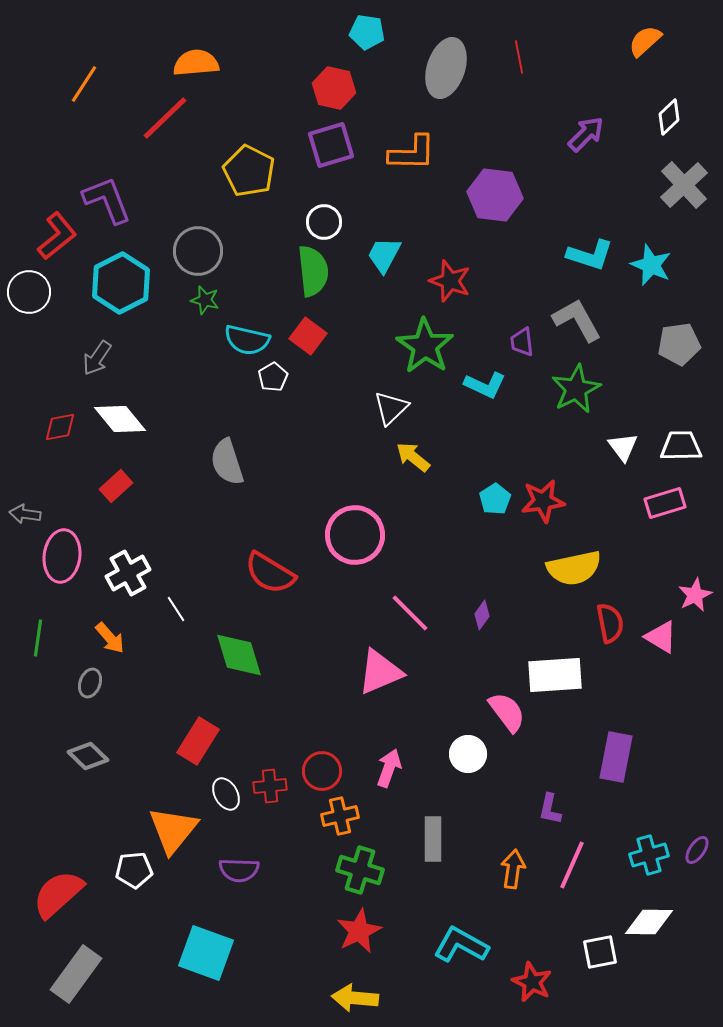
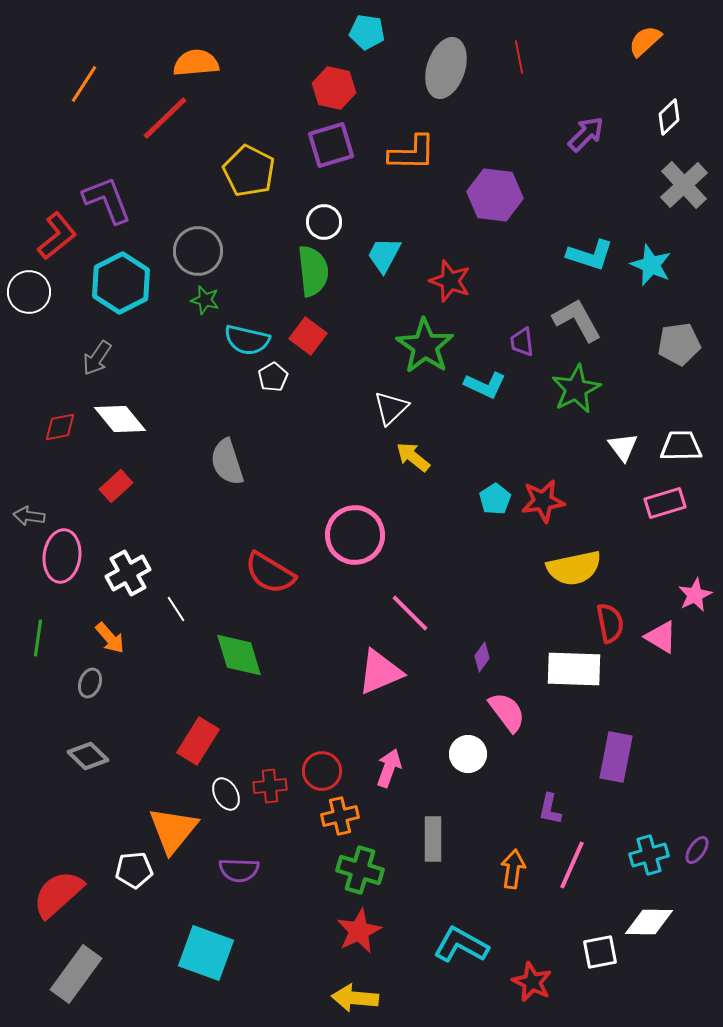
gray arrow at (25, 514): moved 4 px right, 2 px down
purple diamond at (482, 615): moved 42 px down
white rectangle at (555, 675): moved 19 px right, 6 px up; rotated 6 degrees clockwise
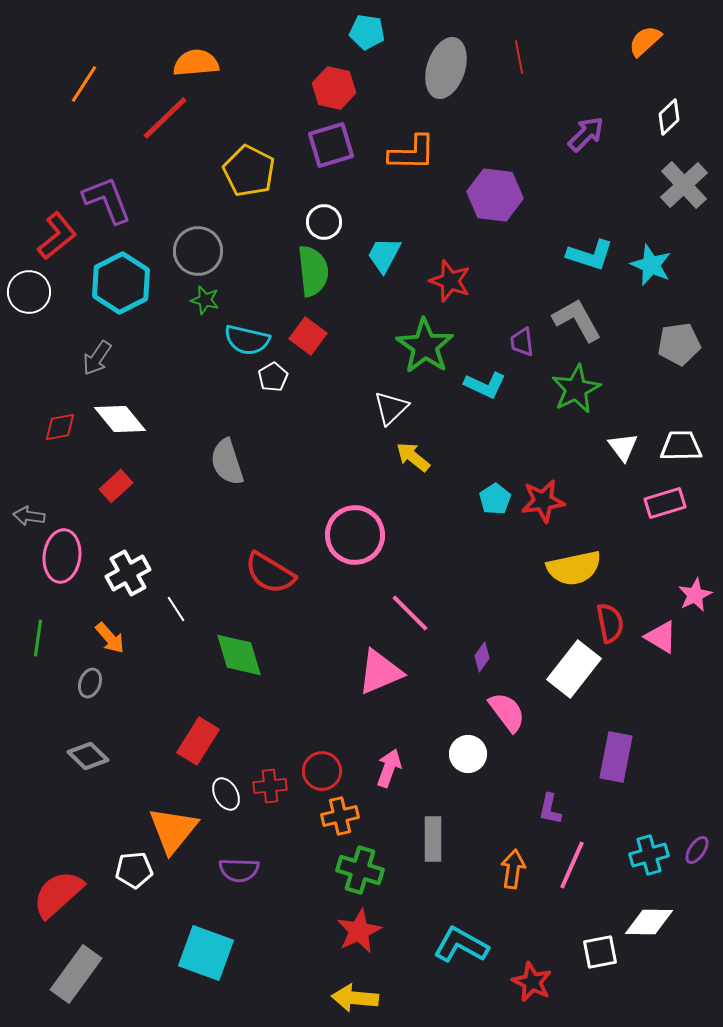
white rectangle at (574, 669): rotated 54 degrees counterclockwise
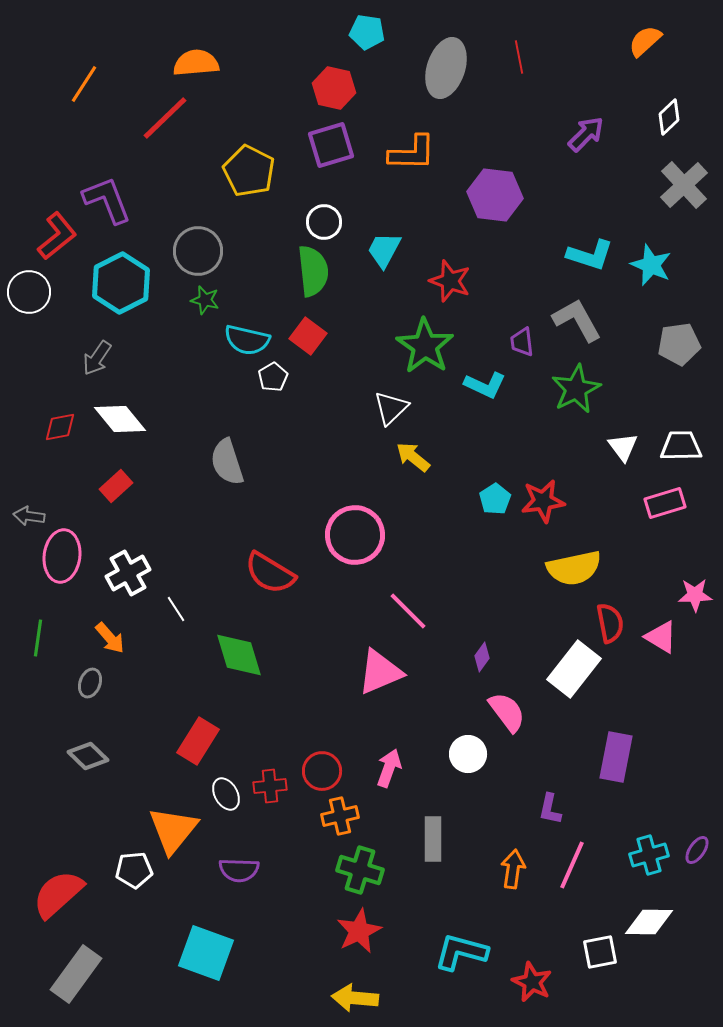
cyan trapezoid at (384, 255): moved 5 px up
pink star at (695, 595): rotated 24 degrees clockwise
pink line at (410, 613): moved 2 px left, 2 px up
cyan L-shape at (461, 945): moved 7 px down; rotated 14 degrees counterclockwise
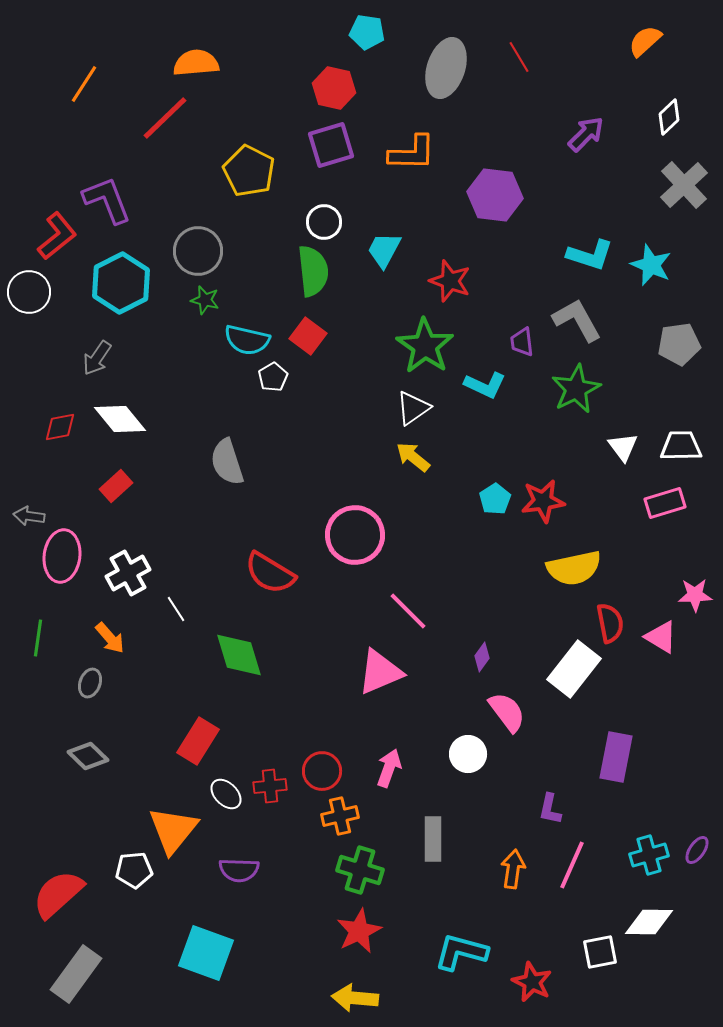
red line at (519, 57): rotated 20 degrees counterclockwise
white triangle at (391, 408): moved 22 px right; rotated 9 degrees clockwise
white ellipse at (226, 794): rotated 16 degrees counterclockwise
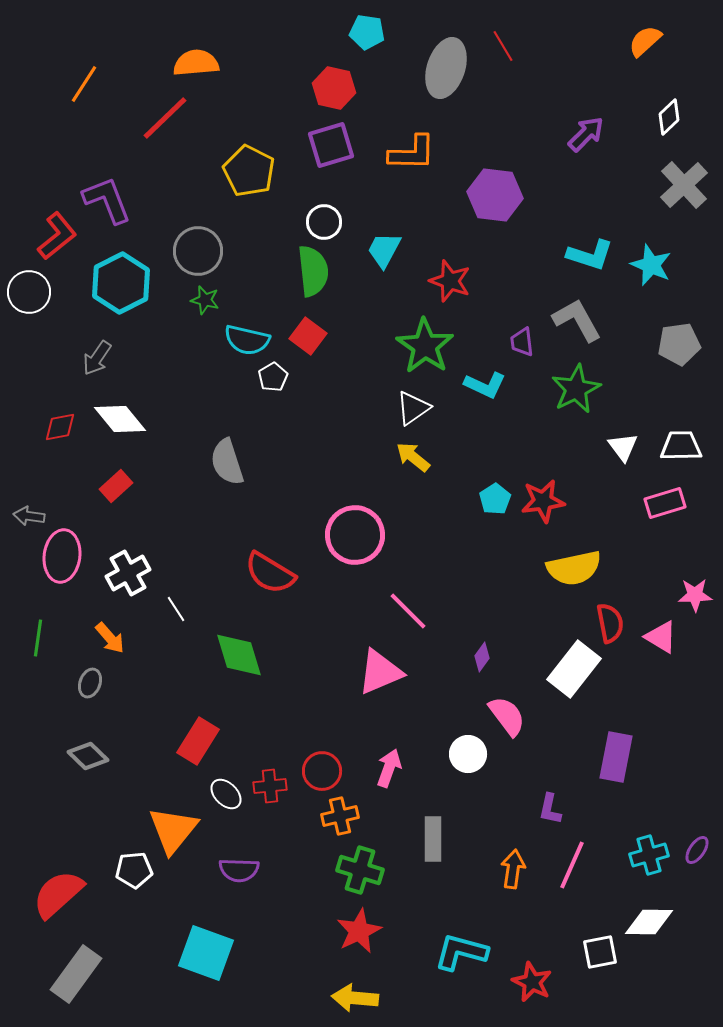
red line at (519, 57): moved 16 px left, 11 px up
pink semicircle at (507, 712): moved 4 px down
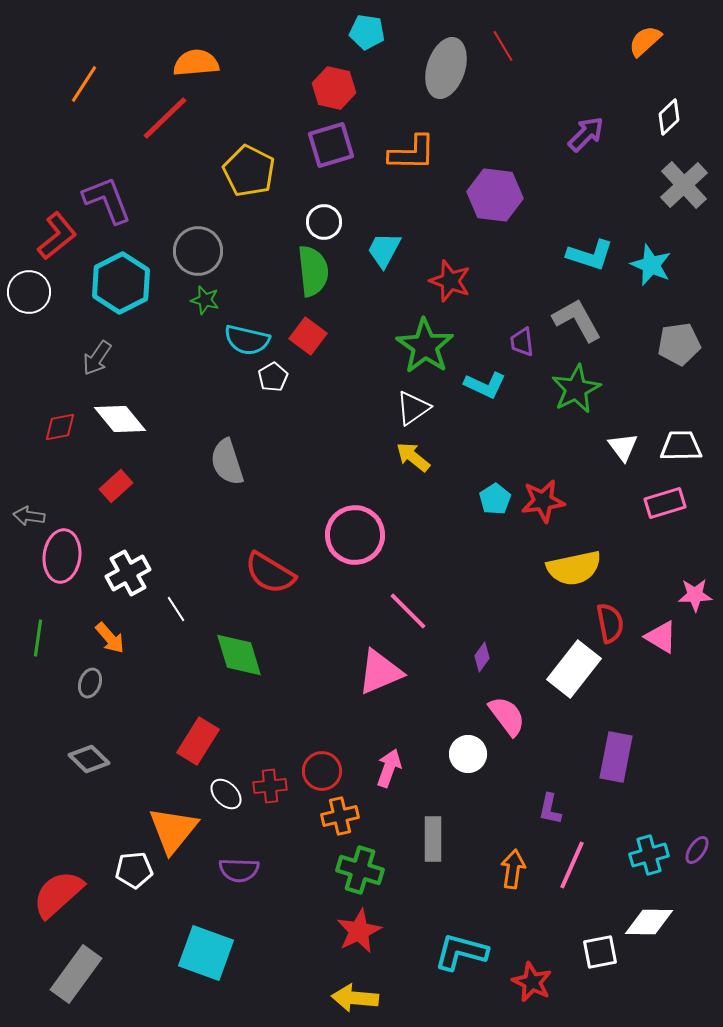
gray diamond at (88, 756): moved 1 px right, 3 px down
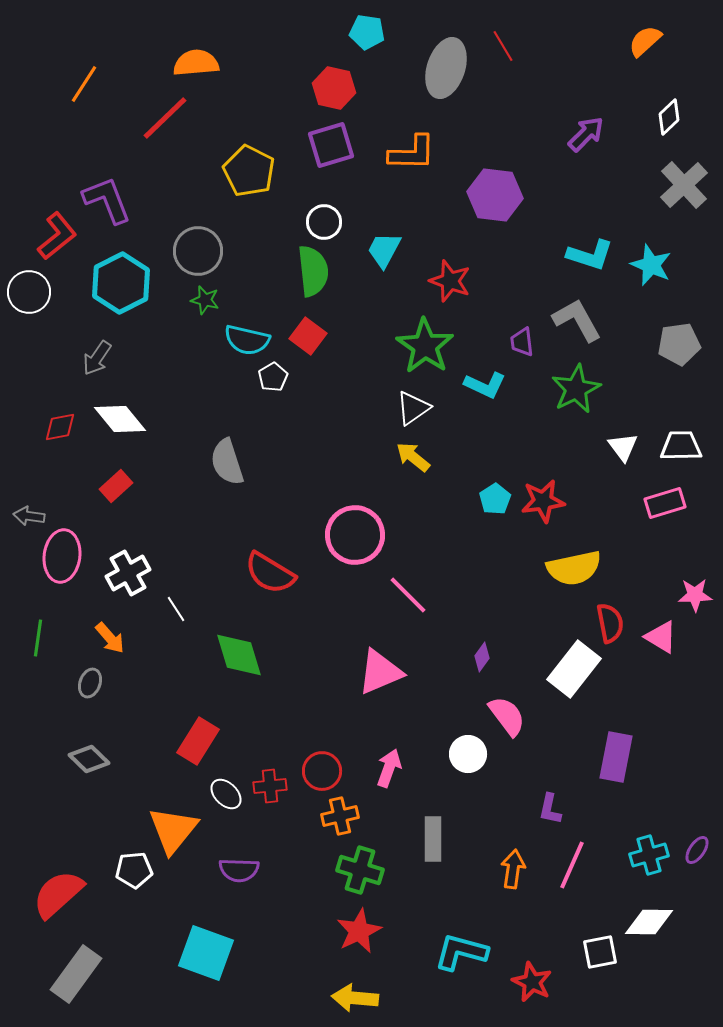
pink line at (408, 611): moved 16 px up
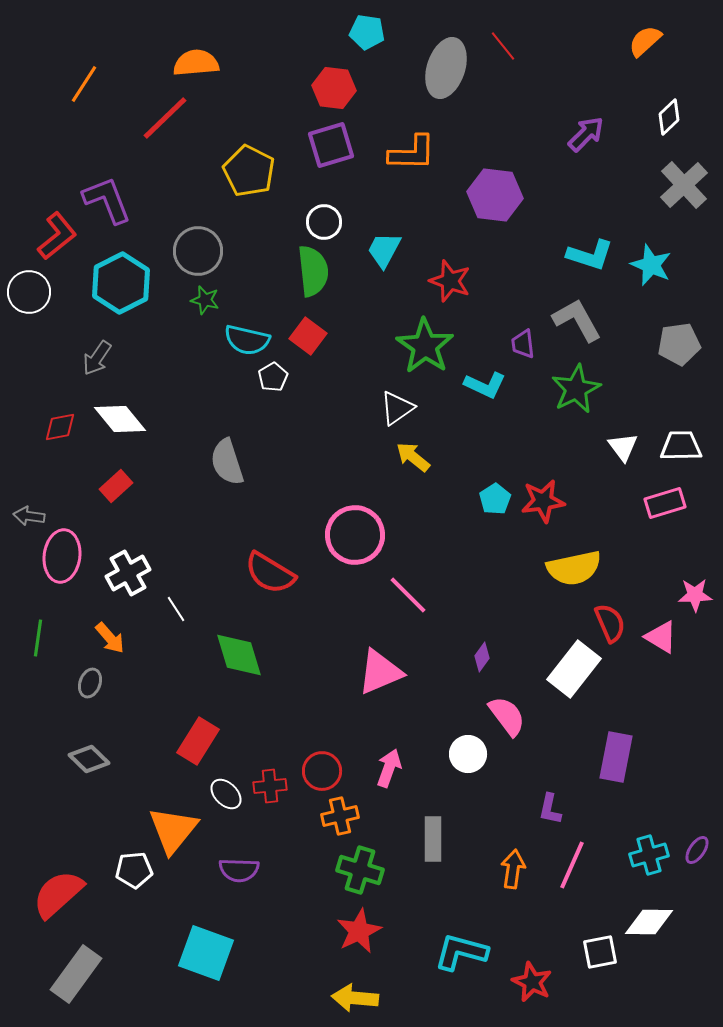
red line at (503, 46): rotated 8 degrees counterclockwise
red hexagon at (334, 88): rotated 6 degrees counterclockwise
purple trapezoid at (522, 342): moved 1 px right, 2 px down
white triangle at (413, 408): moved 16 px left
red semicircle at (610, 623): rotated 12 degrees counterclockwise
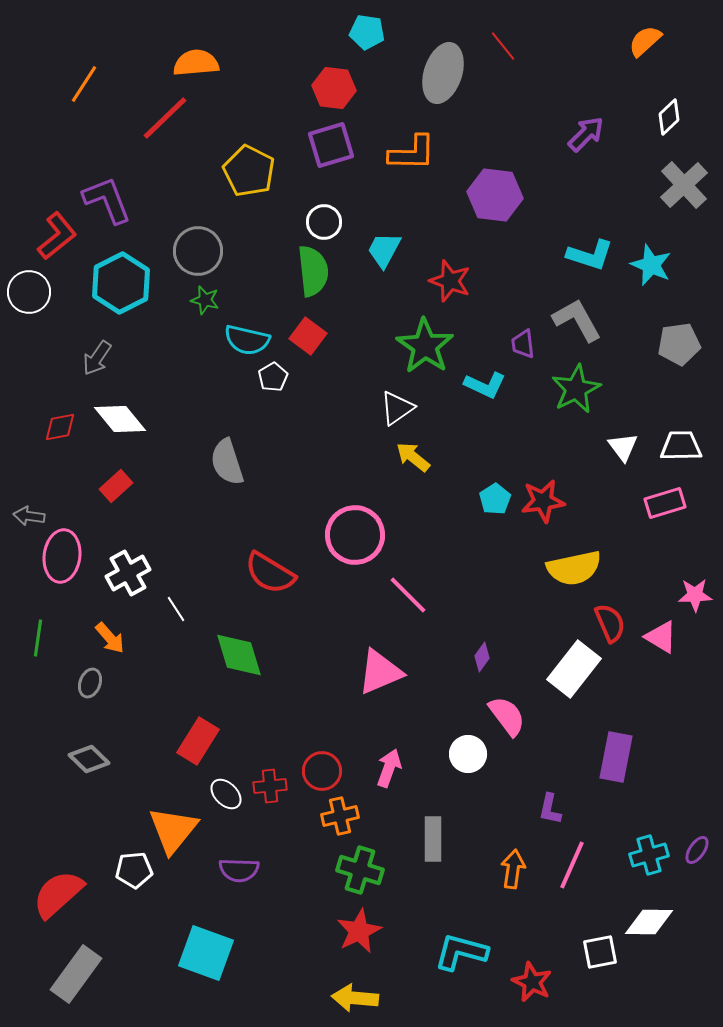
gray ellipse at (446, 68): moved 3 px left, 5 px down
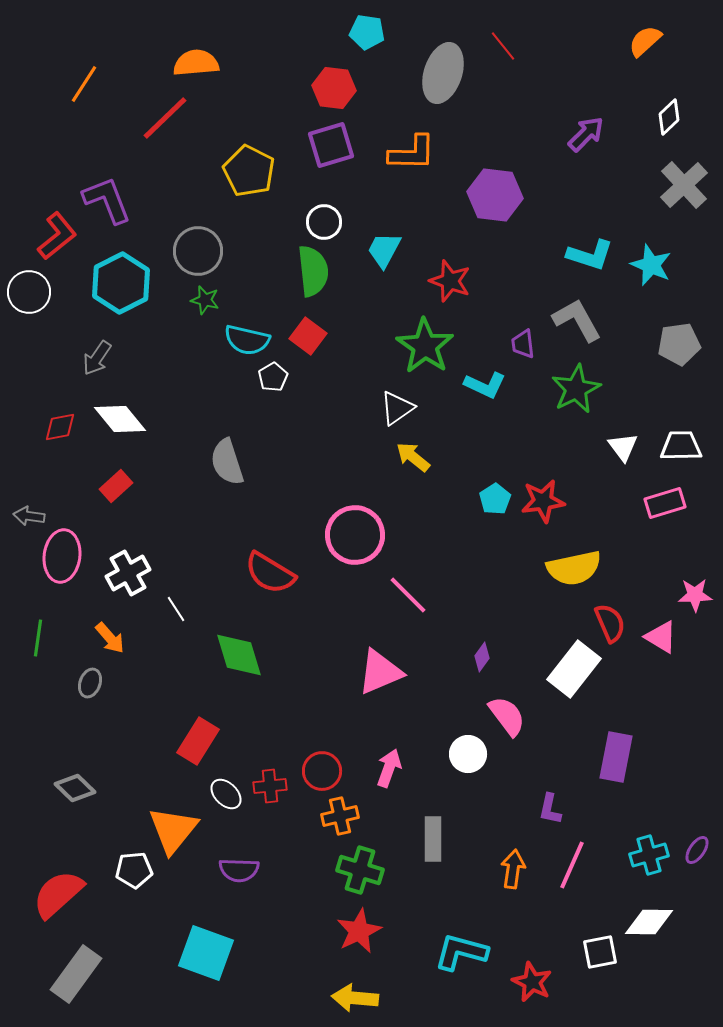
gray diamond at (89, 759): moved 14 px left, 29 px down
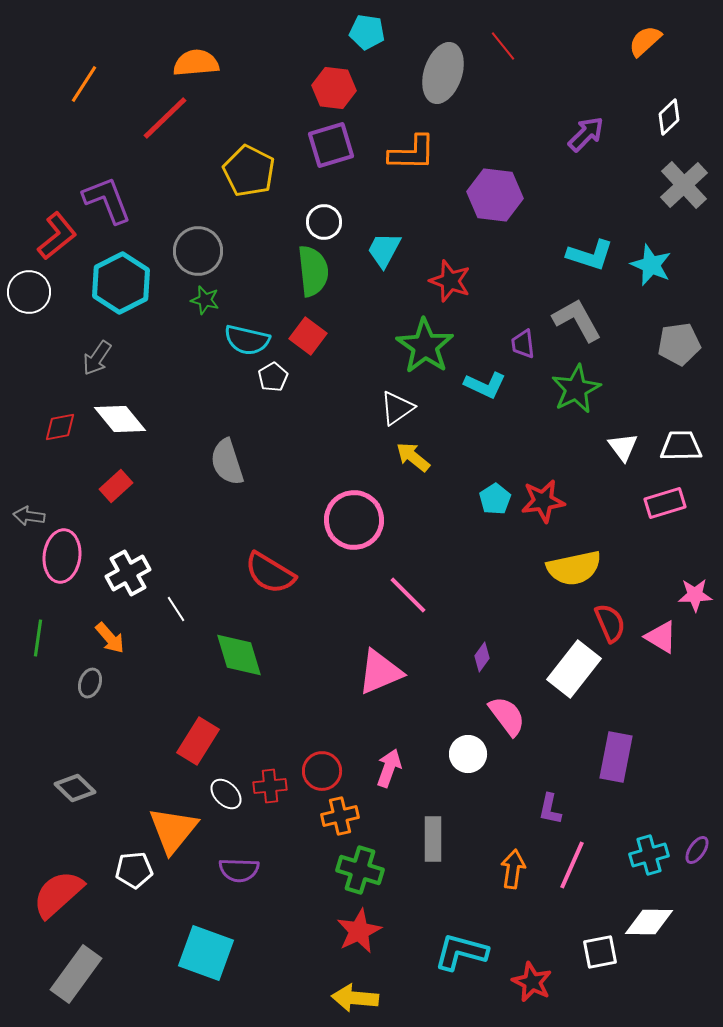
pink circle at (355, 535): moved 1 px left, 15 px up
